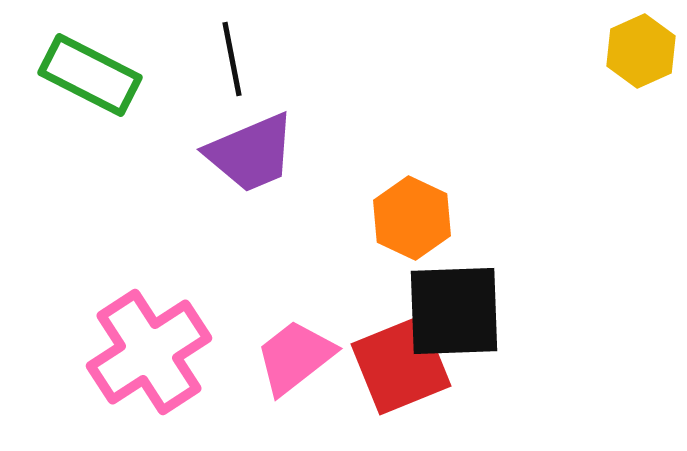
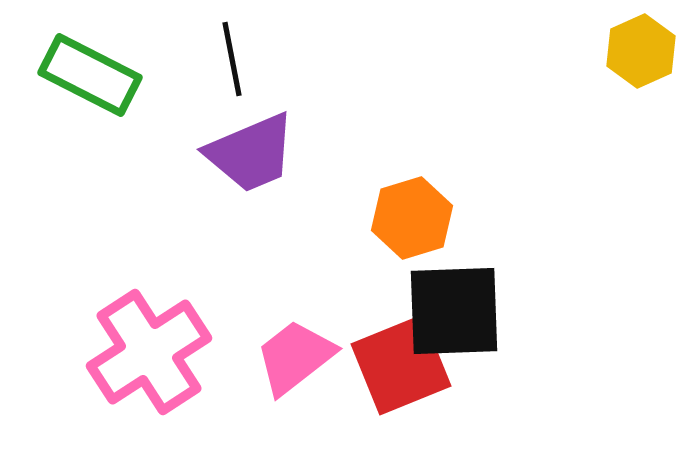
orange hexagon: rotated 18 degrees clockwise
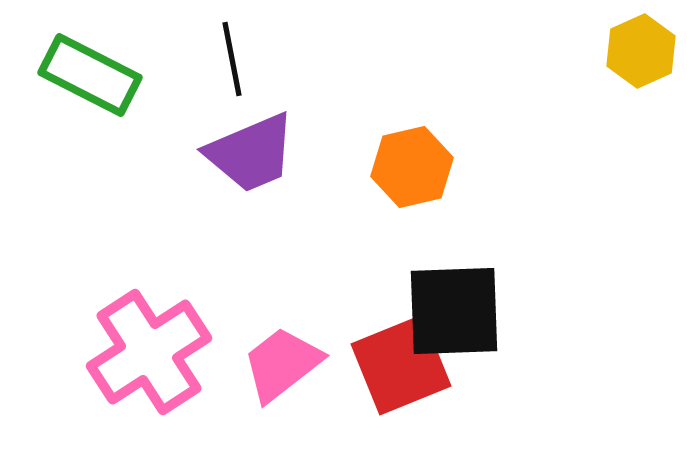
orange hexagon: moved 51 px up; rotated 4 degrees clockwise
pink trapezoid: moved 13 px left, 7 px down
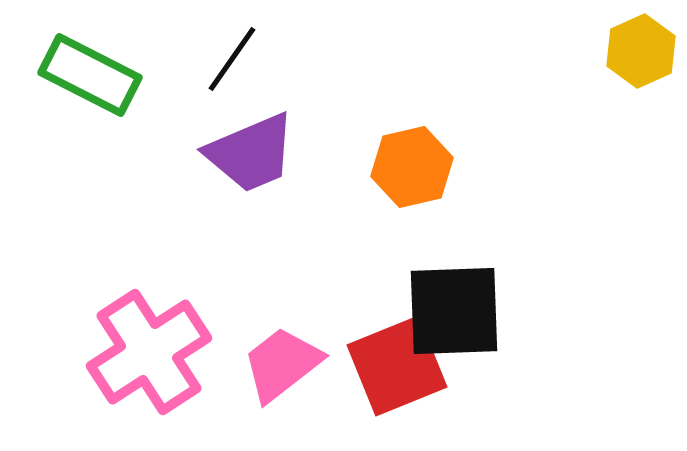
black line: rotated 46 degrees clockwise
red square: moved 4 px left, 1 px down
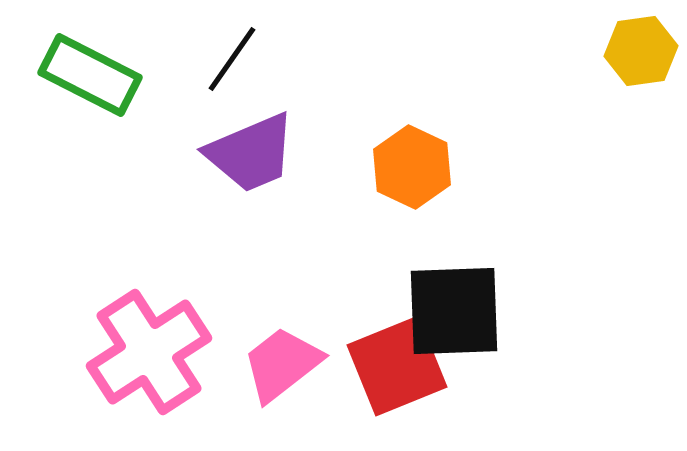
yellow hexagon: rotated 16 degrees clockwise
orange hexagon: rotated 22 degrees counterclockwise
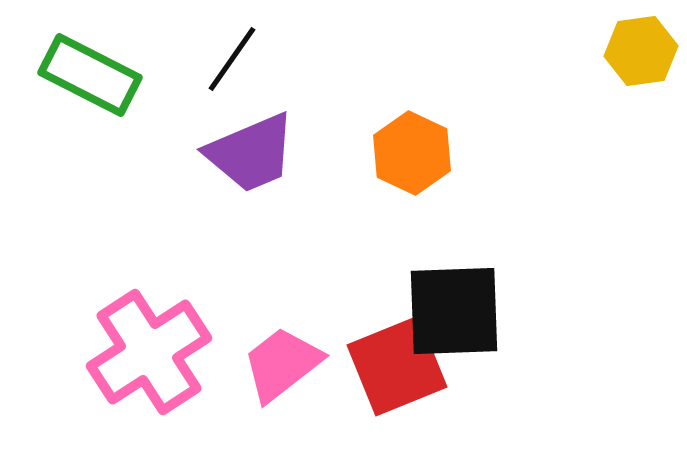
orange hexagon: moved 14 px up
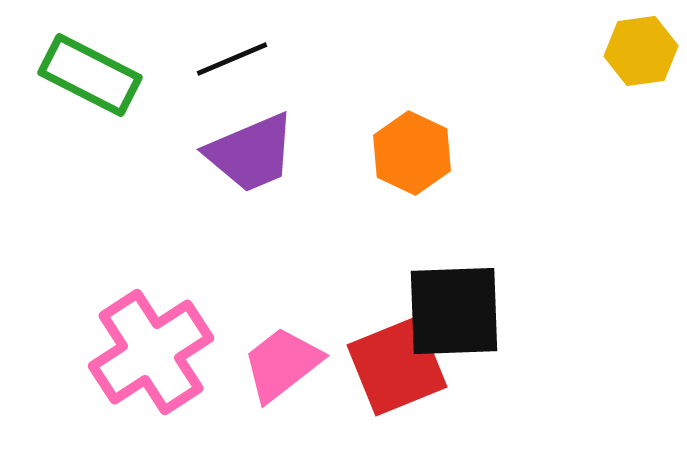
black line: rotated 32 degrees clockwise
pink cross: moved 2 px right
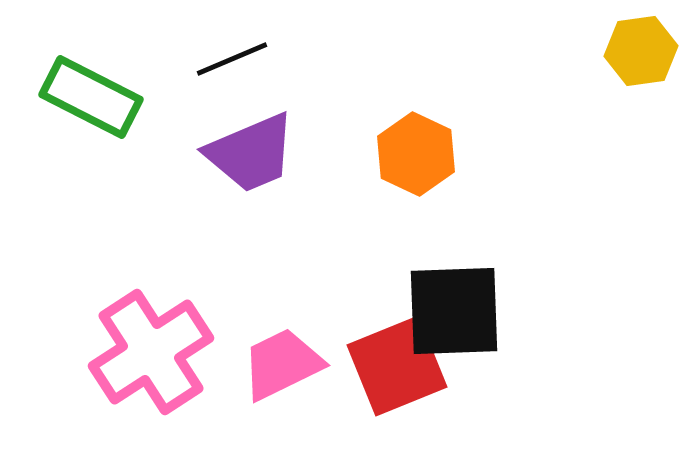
green rectangle: moved 1 px right, 22 px down
orange hexagon: moved 4 px right, 1 px down
pink trapezoid: rotated 12 degrees clockwise
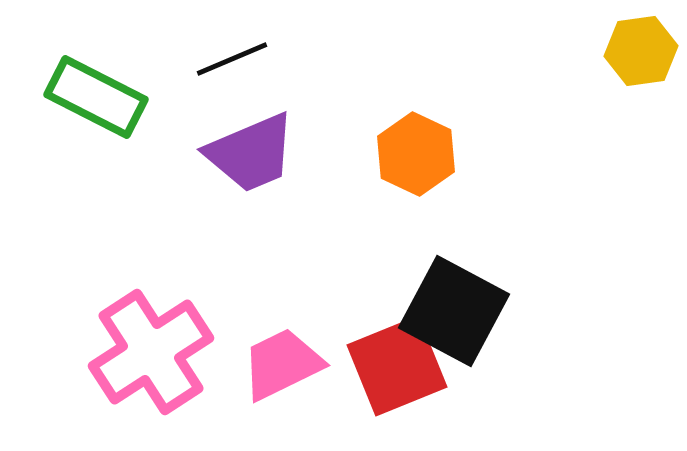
green rectangle: moved 5 px right
black square: rotated 30 degrees clockwise
